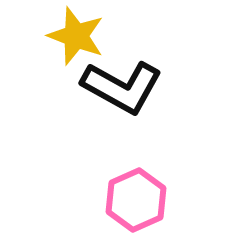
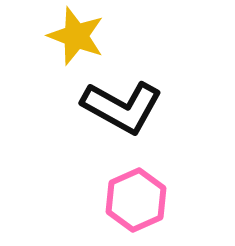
black L-shape: moved 20 px down
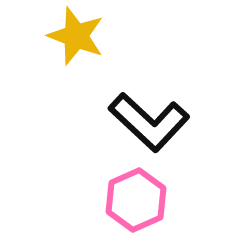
black L-shape: moved 27 px right, 15 px down; rotated 14 degrees clockwise
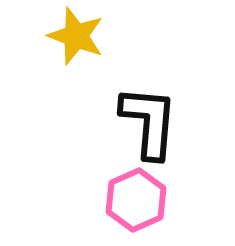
black L-shape: rotated 128 degrees counterclockwise
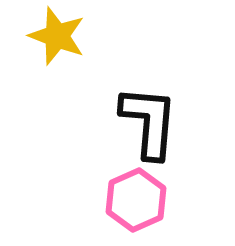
yellow star: moved 19 px left
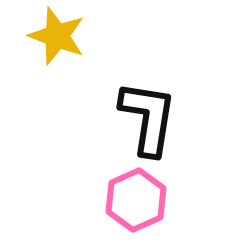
black L-shape: moved 1 px left, 4 px up; rotated 4 degrees clockwise
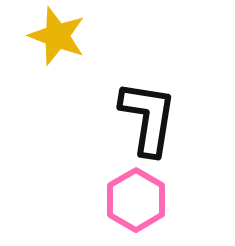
pink hexagon: rotated 6 degrees counterclockwise
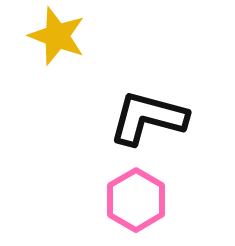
black L-shape: rotated 84 degrees counterclockwise
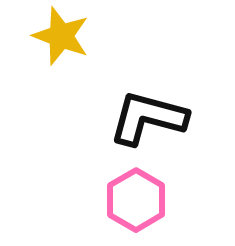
yellow star: moved 4 px right
